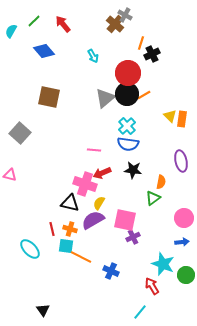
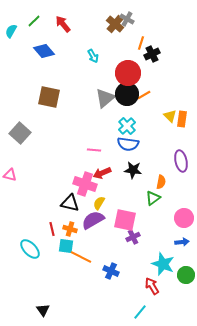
gray cross at (125, 15): moved 2 px right, 4 px down
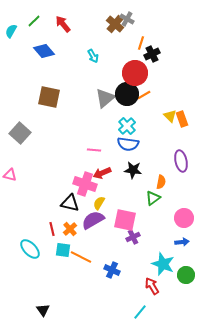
red circle at (128, 73): moved 7 px right
orange rectangle at (182, 119): rotated 28 degrees counterclockwise
orange cross at (70, 229): rotated 32 degrees clockwise
cyan square at (66, 246): moved 3 px left, 4 px down
blue cross at (111, 271): moved 1 px right, 1 px up
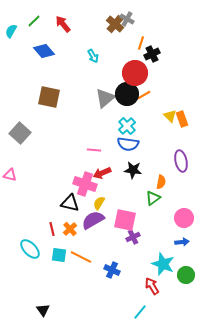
cyan square at (63, 250): moved 4 px left, 5 px down
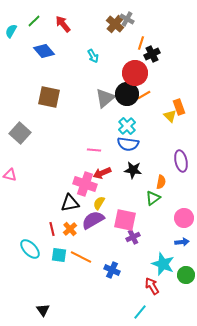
orange rectangle at (182, 119): moved 3 px left, 12 px up
black triangle at (70, 203): rotated 24 degrees counterclockwise
